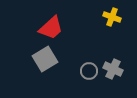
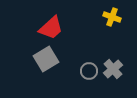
gray square: moved 1 px right
gray cross: rotated 24 degrees clockwise
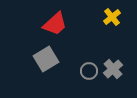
yellow cross: rotated 30 degrees clockwise
red trapezoid: moved 4 px right, 4 px up
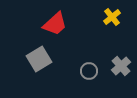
gray square: moved 7 px left
gray cross: moved 8 px right, 3 px up
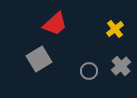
yellow cross: moved 3 px right, 12 px down
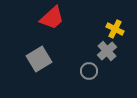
red trapezoid: moved 3 px left, 6 px up
yellow cross: rotated 24 degrees counterclockwise
gray cross: moved 14 px left, 15 px up
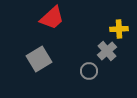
yellow cross: moved 4 px right; rotated 30 degrees counterclockwise
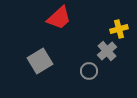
red trapezoid: moved 7 px right
yellow cross: rotated 12 degrees counterclockwise
gray square: moved 1 px right, 2 px down
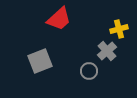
red trapezoid: moved 1 px down
gray square: rotated 10 degrees clockwise
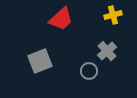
red trapezoid: moved 2 px right
yellow cross: moved 6 px left, 14 px up
